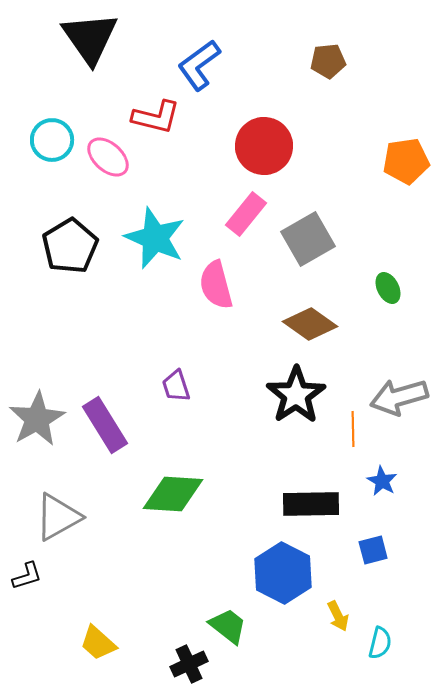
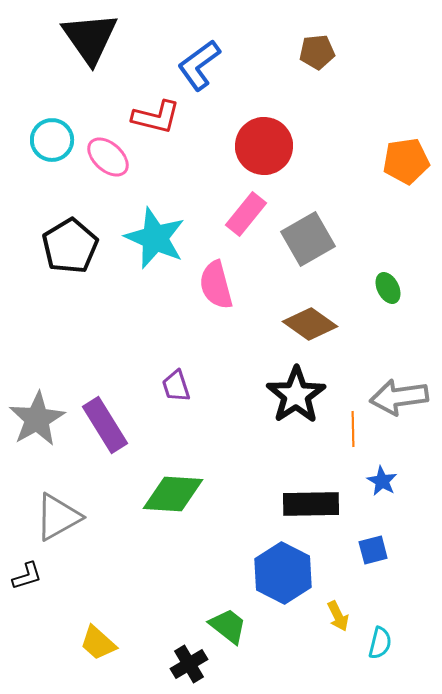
brown pentagon: moved 11 px left, 9 px up
gray arrow: rotated 8 degrees clockwise
black cross: rotated 6 degrees counterclockwise
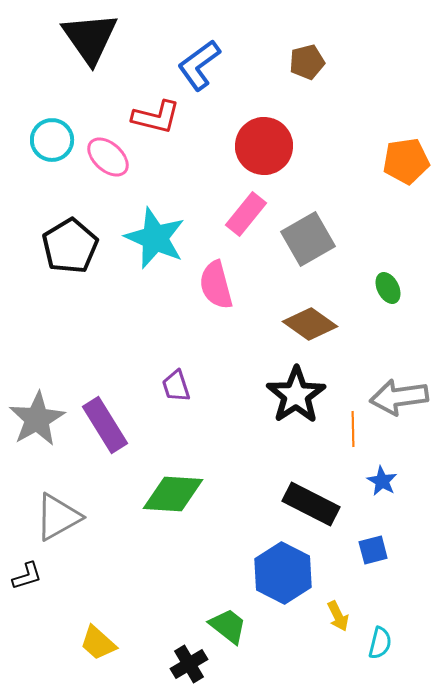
brown pentagon: moved 10 px left, 10 px down; rotated 8 degrees counterclockwise
black rectangle: rotated 28 degrees clockwise
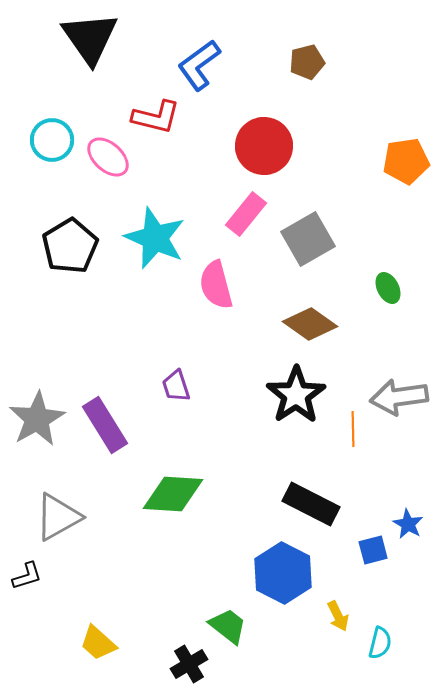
blue star: moved 26 px right, 43 px down
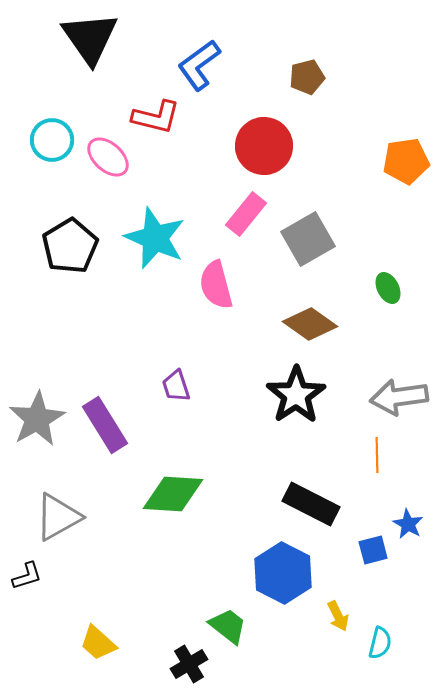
brown pentagon: moved 15 px down
orange line: moved 24 px right, 26 px down
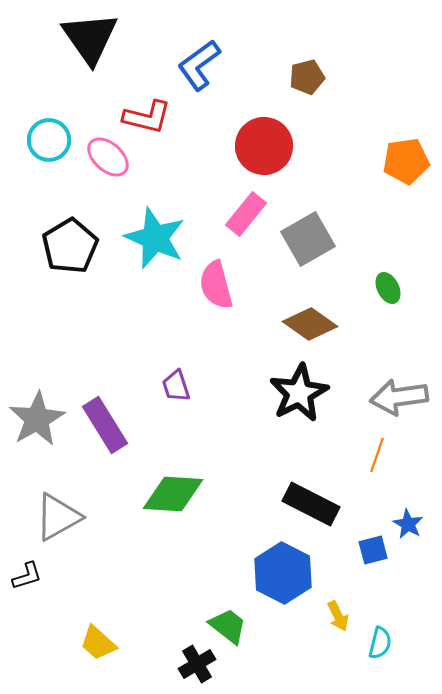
red L-shape: moved 9 px left
cyan circle: moved 3 px left
black star: moved 3 px right, 2 px up; rotated 6 degrees clockwise
orange line: rotated 20 degrees clockwise
black cross: moved 8 px right
